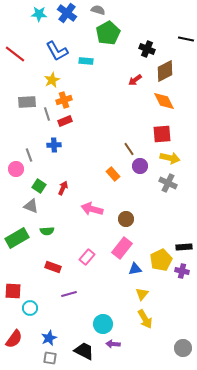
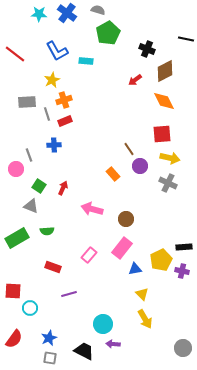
pink rectangle at (87, 257): moved 2 px right, 2 px up
yellow triangle at (142, 294): rotated 24 degrees counterclockwise
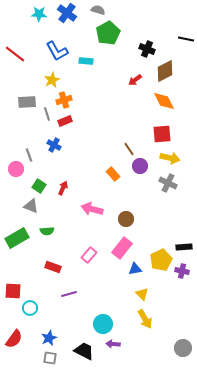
blue cross at (54, 145): rotated 32 degrees clockwise
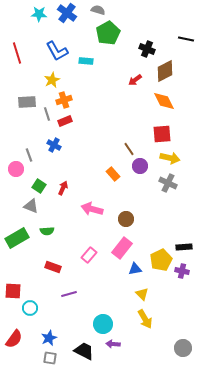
red line at (15, 54): moved 2 px right, 1 px up; rotated 35 degrees clockwise
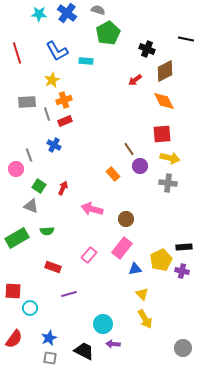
gray cross at (168, 183): rotated 18 degrees counterclockwise
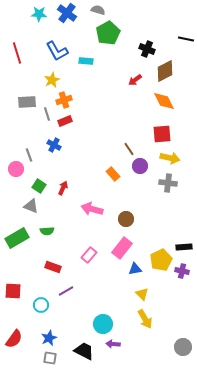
purple line at (69, 294): moved 3 px left, 3 px up; rotated 14 degrees counterclockwise
cyan circle at (30, 308): moved 11 px right, 3 px up
gray circle at (183, 348): moved 1 px up
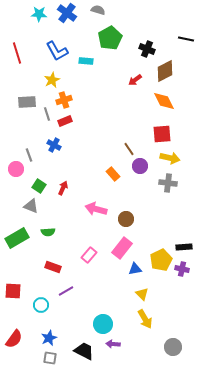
green pentagon at (108, 33): moved 2 px right, 5 px down
pink arrow at (92, 209): moved 4 px right
green semicircle at (47, 231): moved 1 px right, 1 px down
purple cross at (182, 271): moved 2 px up
gray circle at (183, 347): moved 10 px left
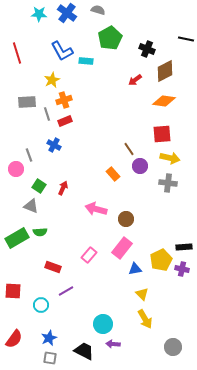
blue L-shape at (57, 51): moved 5 px right
orange diamond at (164, 101): rotated 55 degrees counterclockwise
green semicircle at (48, 232): moved 8 px left
